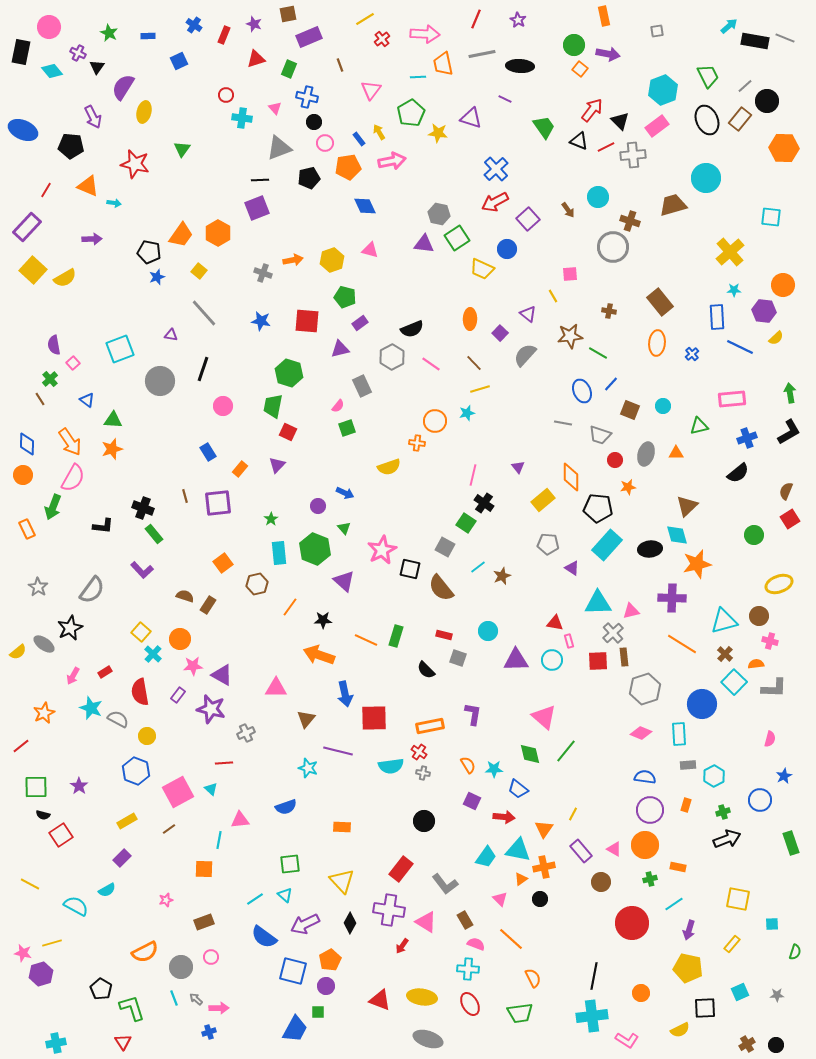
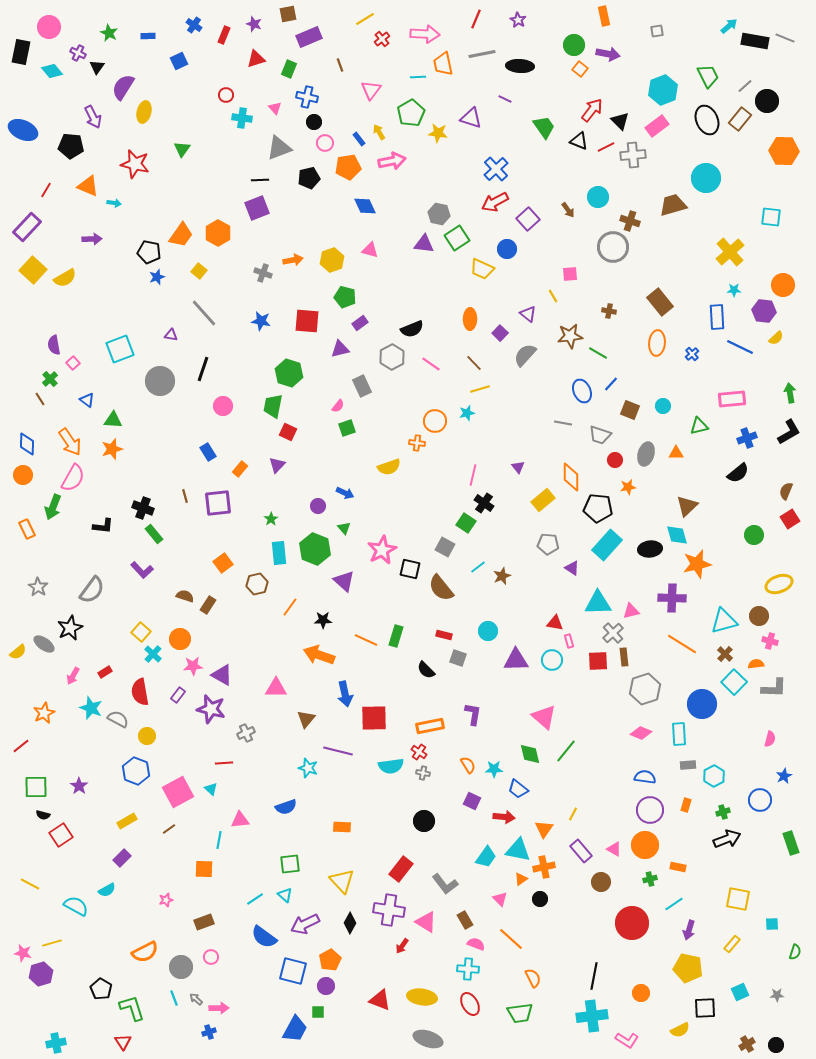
orange hexagon at (784, 148): moved 3 px down
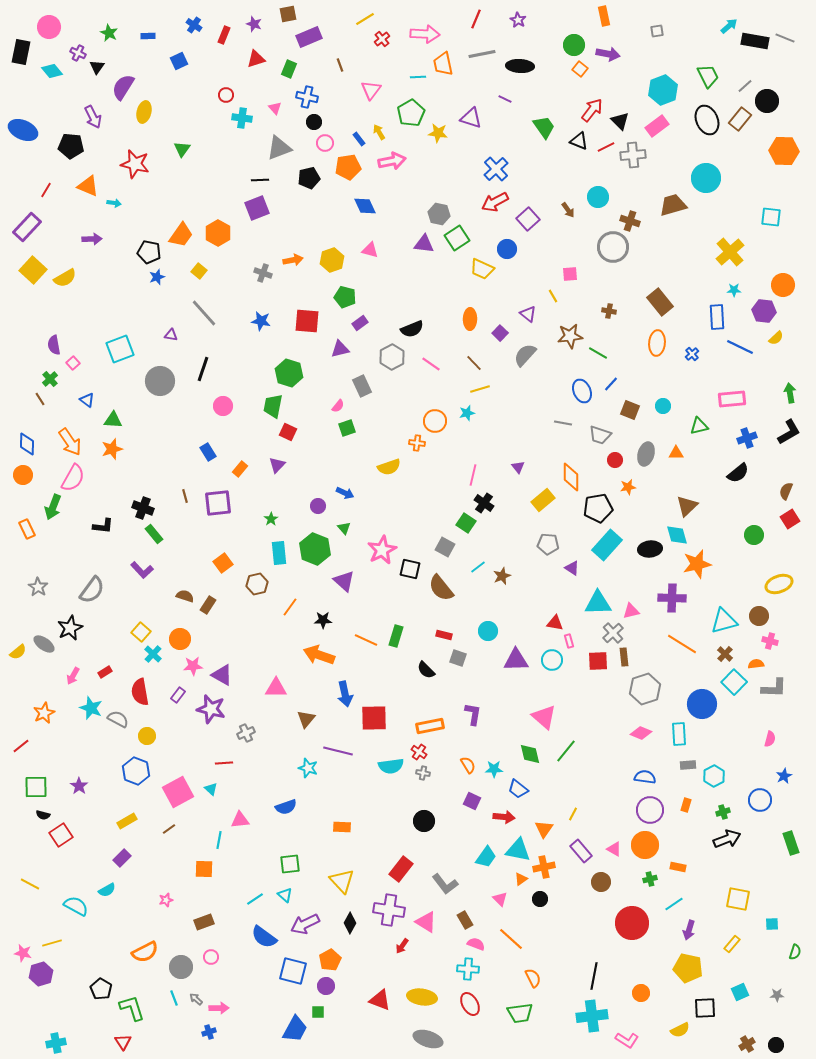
black pentagon at (598, 508): rotated 16 degrees counterclockwise
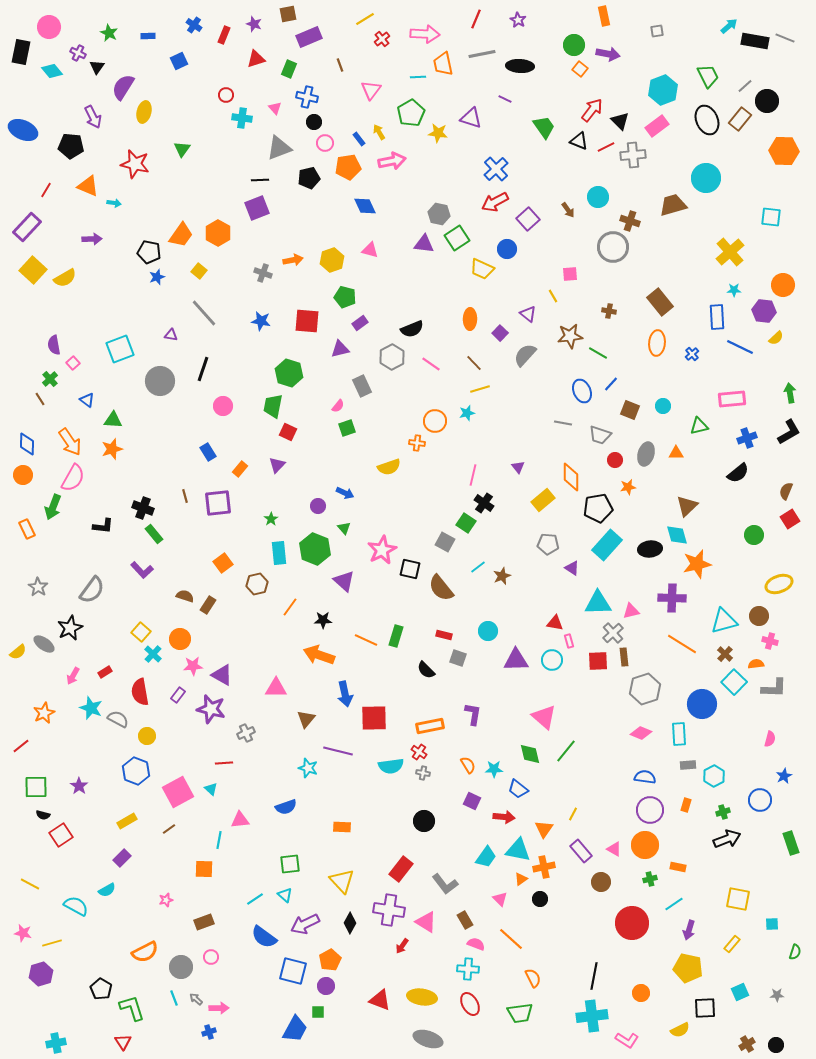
gray square at (445, 547): moved 5 px up
pink star at (23, 953): moved 20 px up
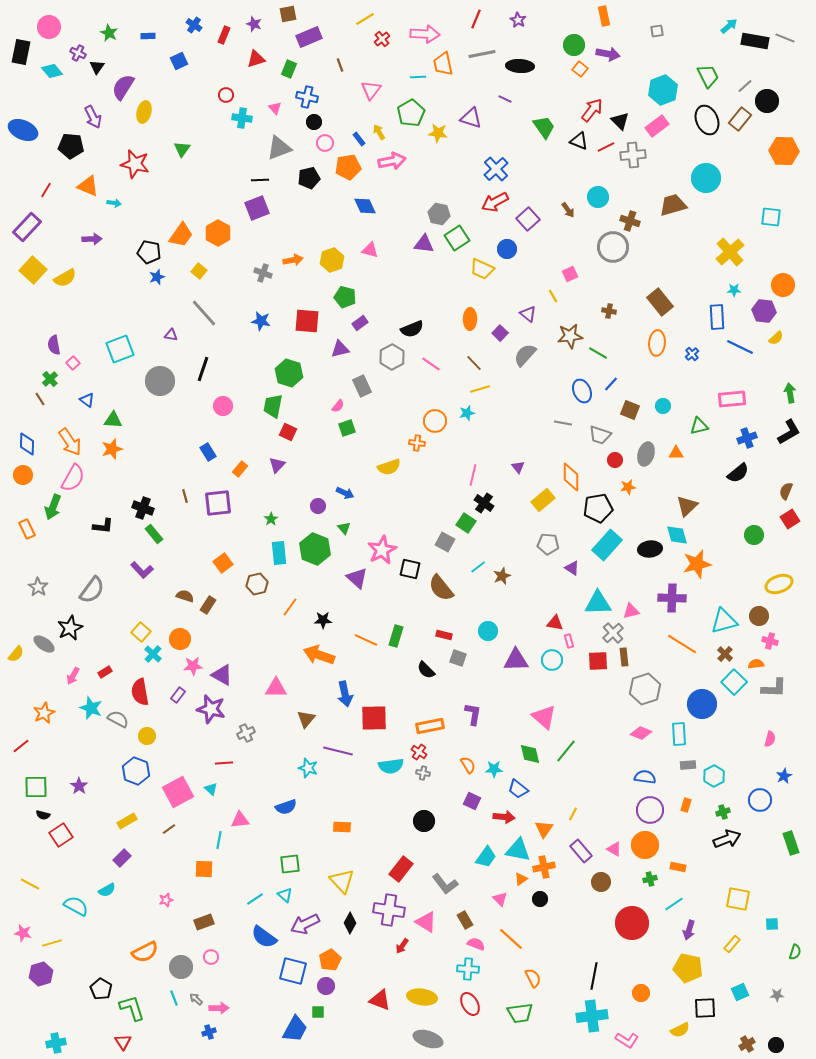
pink square at (570, 274): rotated 21 degrees counterclockwise
purple triangle at (344, 581): moved 13 px right, 3 px up
yellow semicircle at (18, 652): moved 2 px left, 2 px down; rotated 12 degrees counterclockwise
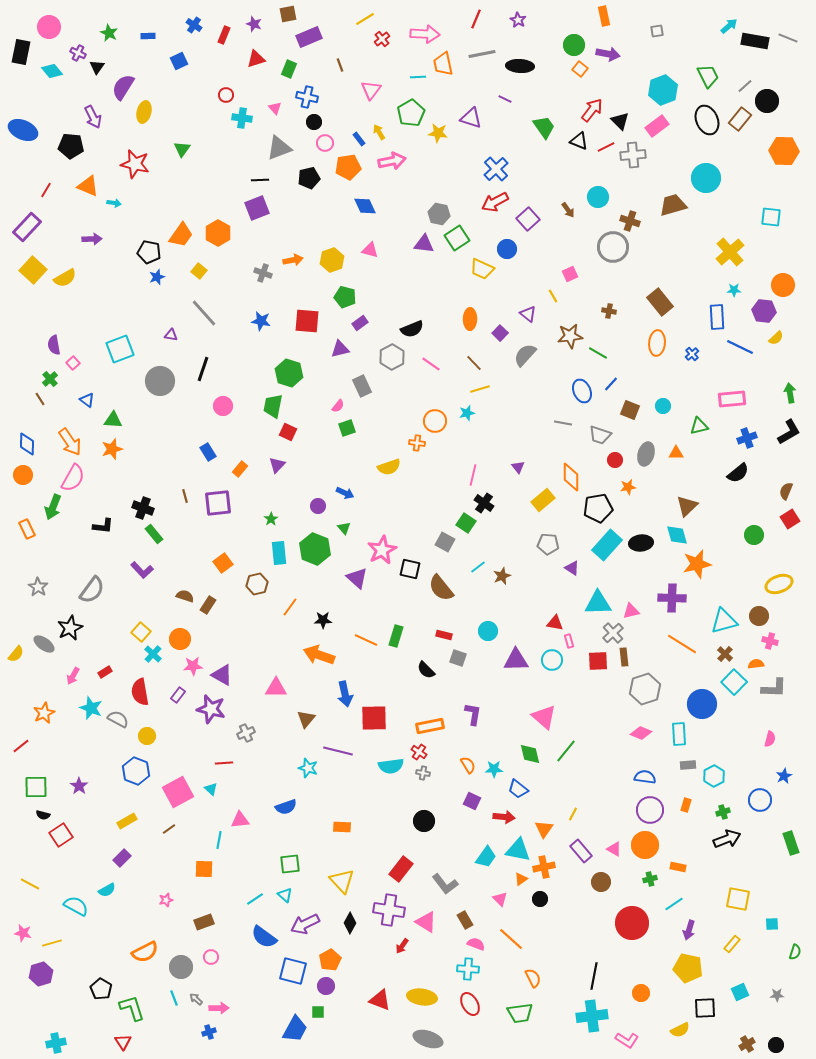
gray line at (785, 38): moved 3 px right
black ellipse at (650, 549): moved 9 px left, 6 px up
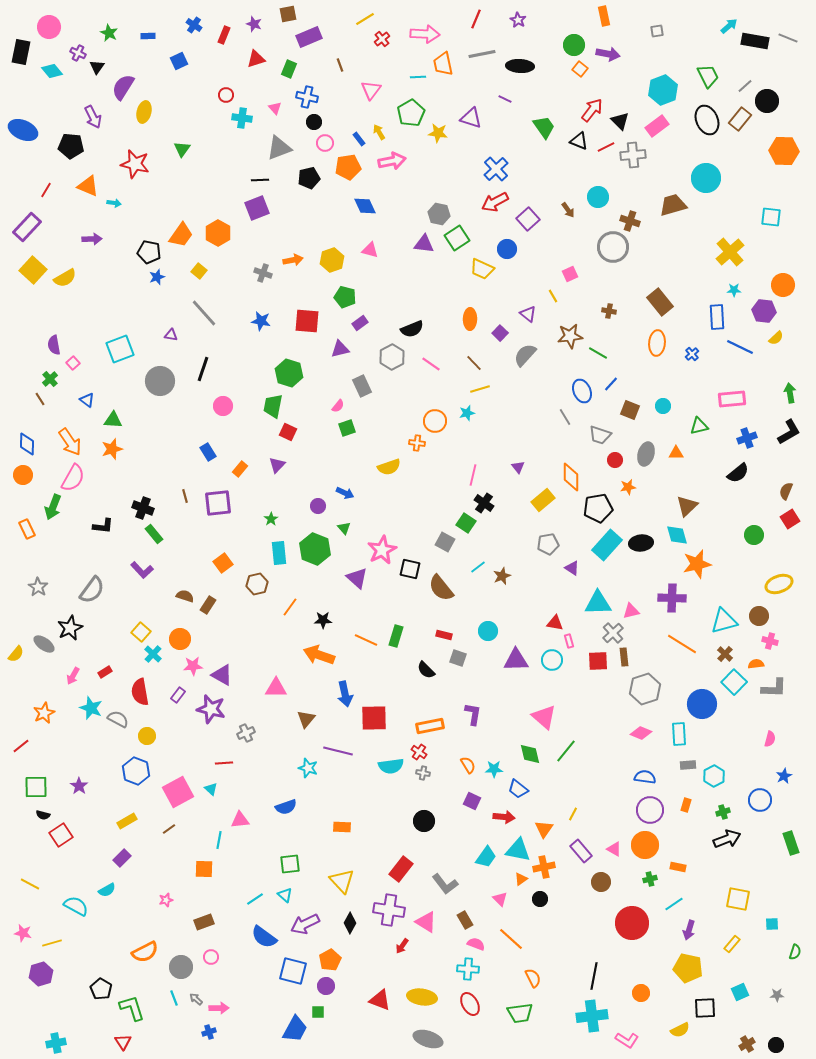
gray line at (563, 423): moved 2 px right, 6 px up; rotated 48 degrees clockwise
gray pentagon at (548, 544): rotated 15 degrees counterclockwise
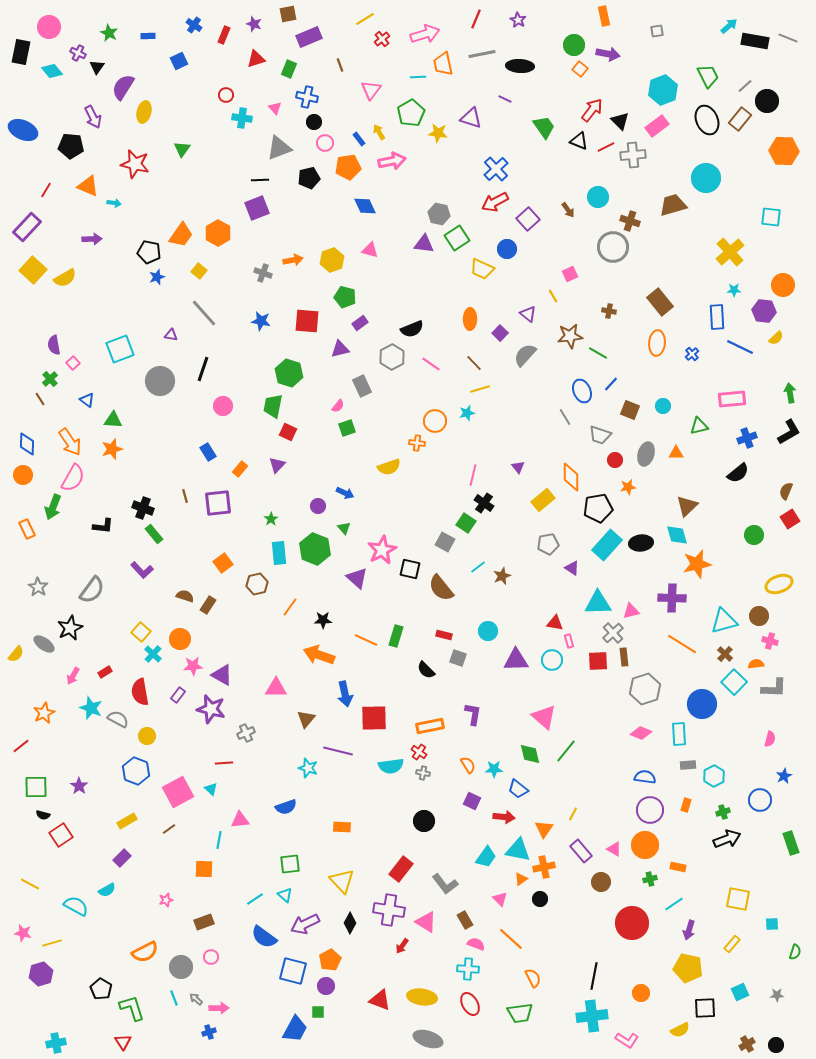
pink arrow at (425, 34): rotated 20 degrees counterclockwise
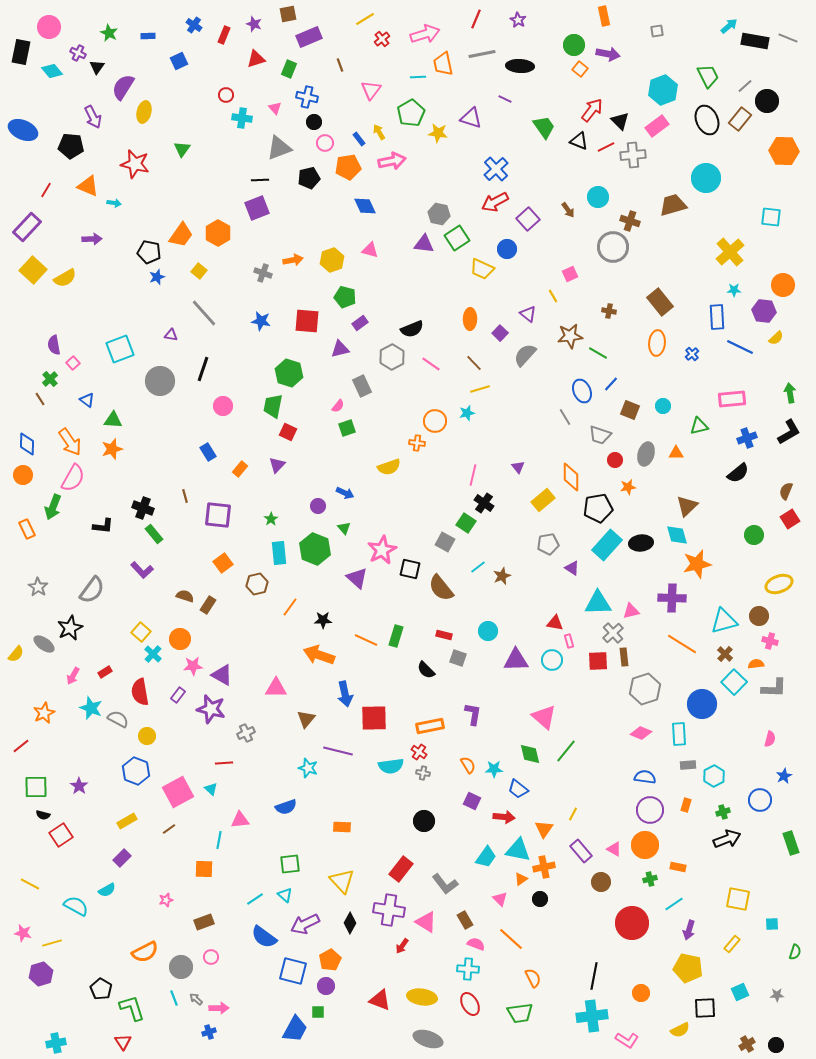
purple square at (218, 503): moved 12 px down; rotated 12 degrees clockwise
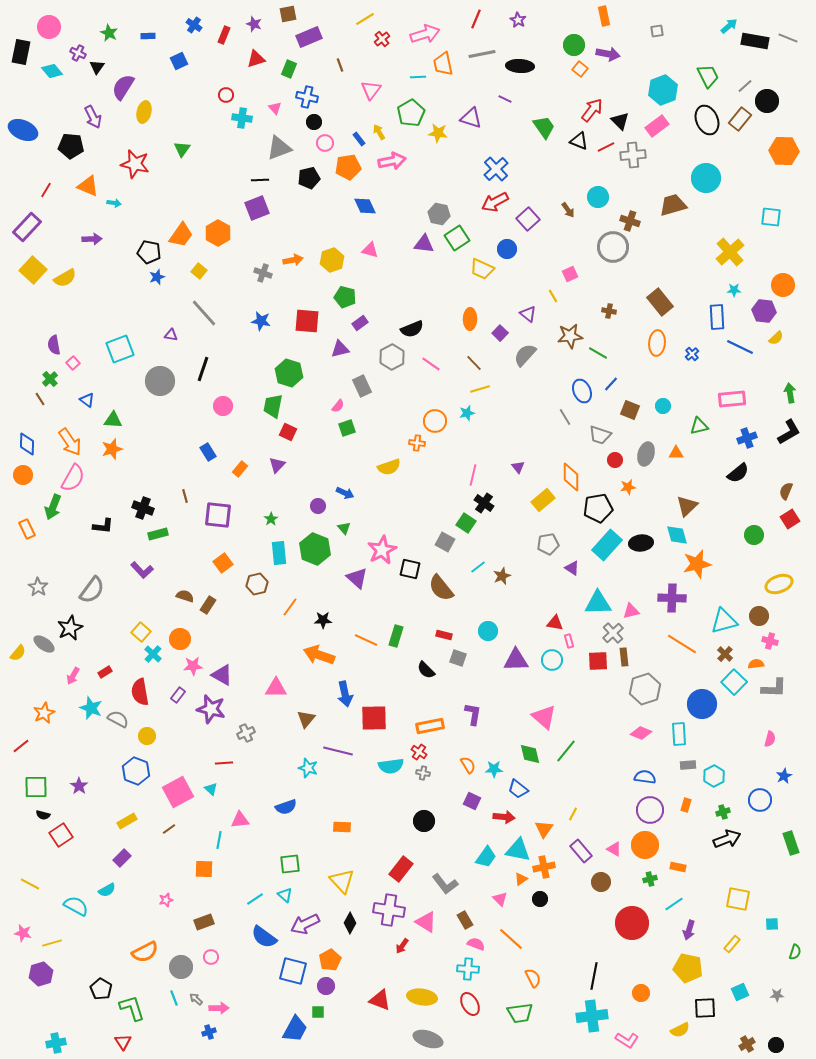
green rectangle at (154, 534): moved 4 px right; rotated 66 degrees counterclockwise
yellow semicircle at (16, 654): moved 2 px right, 1 px up
